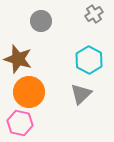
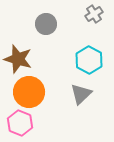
gray circle: moved 5 px right, 3 px down
pink hexagon: rotated 10 degrees clockwise
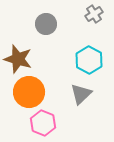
pink hexagon: moved 23 px right
